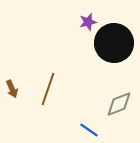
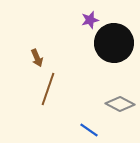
purple star: moved 2 px right, 2 px up
brown arrow: moved 25 px right, 31 px up
gray diamond: moved 1 px right; rotated 48 degrees clockwise
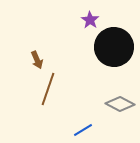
purple star: rotated 24 degrees counterclockwise
black circle: moved 4 px down
brown arrow: moved 2 px down
blue line: moved 6 px left; rotated 66 degrees counterclockwise
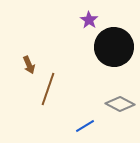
purple star: moved 1 px left
brown arrow: moved 8 px left, 5 px down
blue line: moved 2 px right, 4 px up
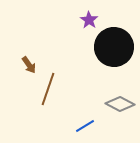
brown arrow: rotated 12 degrees counterclockwise
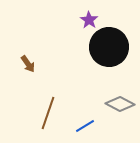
black circle: moved 5 px left
brown arrow: moved 1 px left, 1 px up
brown line: moved 24 px down
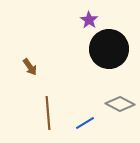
black circle: moved 2 px down
brown arrow: moved 2 px right, 3 px down
brown line: rotated 24 degrees counterclockwise
blue line: moved 3 px up
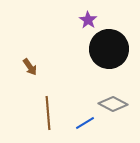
purple star: moved 1 px left
gray diamond: moved 7 px left
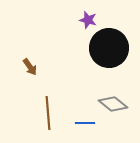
purple star: rotated 18 degrees counterclockwise
black circle: moved 1 px up
gray diamond: rotated 12 degrees clockwise
blue line: rotated 30 degrees clockwise
